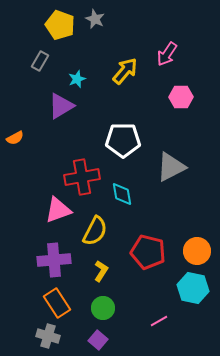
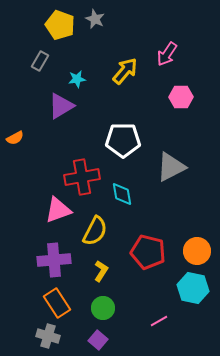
cyan star: rotated 12 degrees clockwise
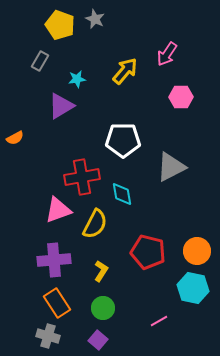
yellow semicircle: moved 7 px up
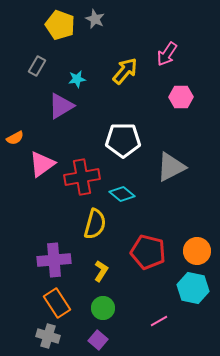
gray rectangle: moved 3 px left, 5 px down
cyan diamond: rotated 40 degrees counterclockwise
pink triangle: moved 16 px left, 46 px up; rotated 16 degrees counterclockwise
yellow semicircle: rotated 12 degrees counterclockwise
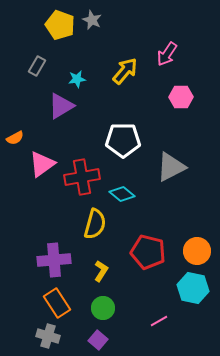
gray star: moved 3 px left, 1 px down
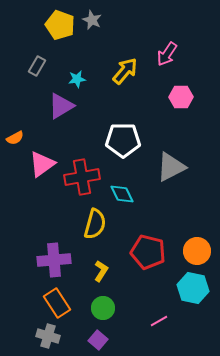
cyan diamond: rotated 25 degrees clockwise
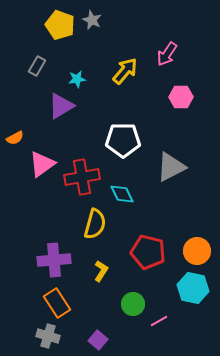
green circle: moved 30 px right, 4 px up
